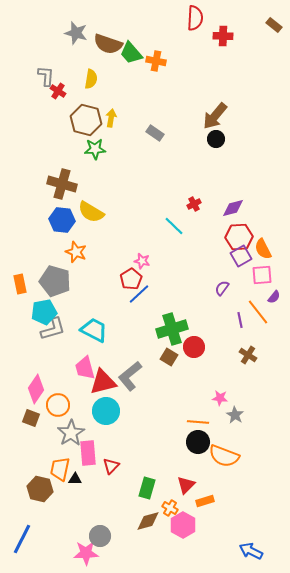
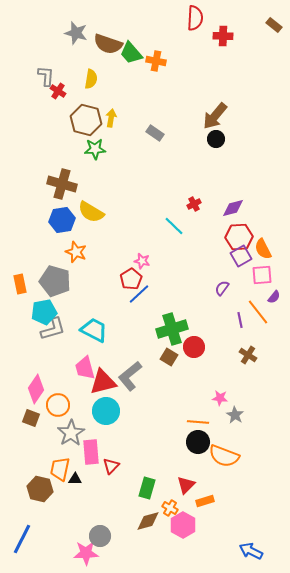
blue hexagon at (62, 220): rotated 15 degrees counterclockwise
pink rectangle at (88, 453): moved 3 px right, 1 px up
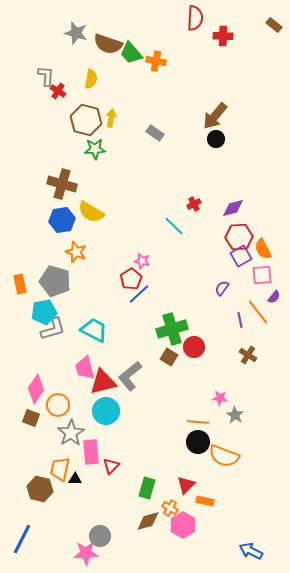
orange rectangle at (205, 501): rotated 30 degrees clockwise
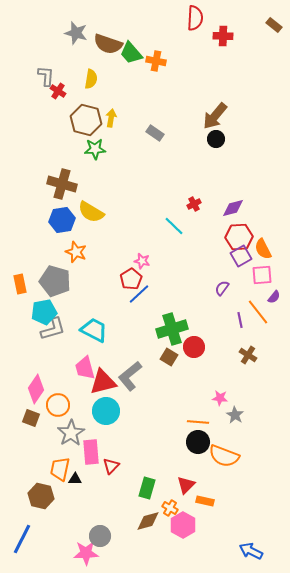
brown hexagon at (40, 489): moved 1 px right, 7 px down
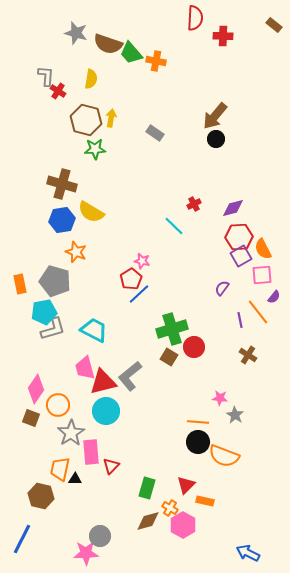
blue arrow at (251, 551): moved 3 px left, 2 px down
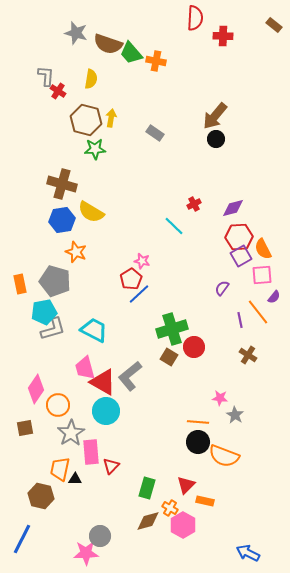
red triangle at (103, 382): rotated 44 degrees clockwise
brown square at (31, 418): moved 6 px left, 10 px down; rotated 30 degrees counterclockwise
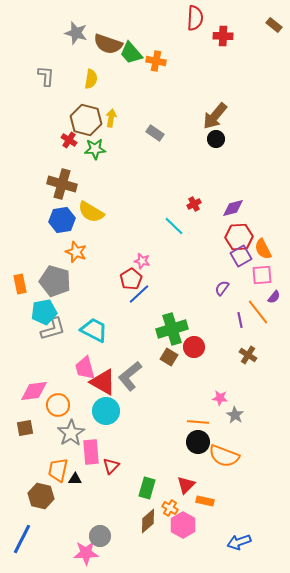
red cross at (58, 91): moved 11 px right, 49 px down
pink diamond at (36, 389): moved 2 px left, 2 px down; rotated 48 degrees clockwise
orange trapezoid at (60, 469): moved 2 px left, 1 px down
brown diamond at (148, 521): rotated 25 degrees counterclockwise
blue arrow at (248, 553): moved 9 px left, 11 px up; rotated 45 degrees counterclockwise
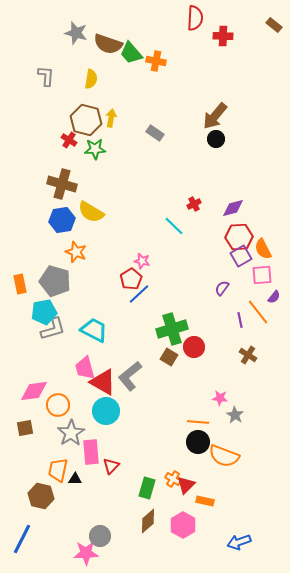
orange cross at (170, 508): moved 3 px right, 29 px up
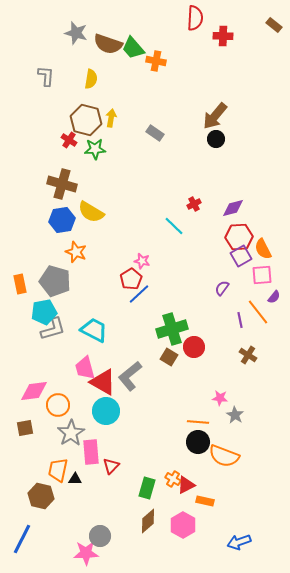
green trapezoid at (131, 53): moved 2 px right, 5 px up
red triangle at (186, 485): rotated 18 degrees clockwise
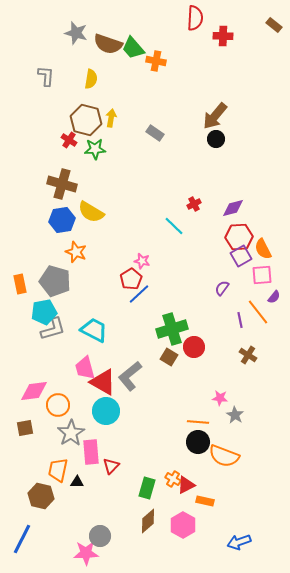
black triangle at (75, 479): moved 2 px right, 3 px down
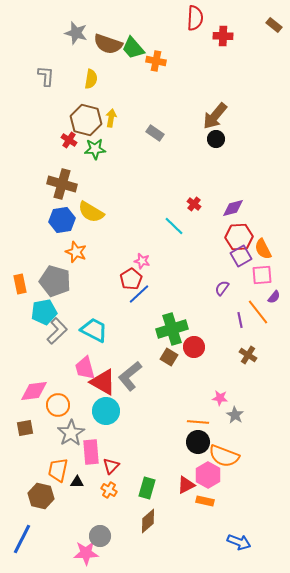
red cross at (194, 204): rotated 24 degrees counterclockwise
gray L-shape at (53, 329): moved 4 px right, 2 px down; rotated 28 degrees counterclockwise
orange cross at (173, 479): moved 64 px left, 11 px down
pink hexagon at (183, 525): moved 25 px right, 50 px up
blue arrow at (239, 542): rotated 140 degrees counterclockwise
